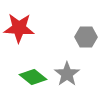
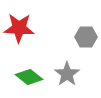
green diamond: moved 4 px left
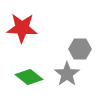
red star: moved 3 px right
gray hexagon: moved 6 px left, 12 px down
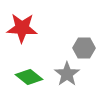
gray hexagon: moved 4 px right, 1 px up
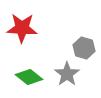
gray hexagon: rotated 15 degrees clockwise
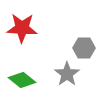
gray hexagon: rotated 15 degrees counterclockwise
green diamond: moved 7 px left, 3 px down
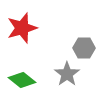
red star: rotated 20 degrees counterclockwise
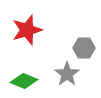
red star: moved 5 px right, 2 px down
green diamond: moved 2 px right, 1 px down; rotated 16 degrees counterclockwise
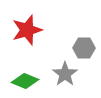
gray star: moved 2 px left
green diamond: moved 1 px right
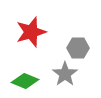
red star: moved 4 px right, 2 px down
gray hexagon: moved 6 px left
